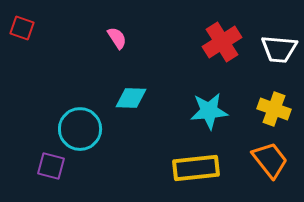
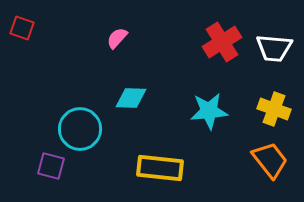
pink semicircle: rotated 105 degrees counterclockwise
white trapezoid: moved 5 px left, 1 px up
yellow rectangle: moved 36 px left; rotated 12 degrees clockwise
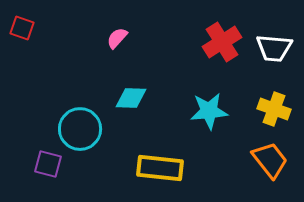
purple square: moved 3 px left, 2 px up
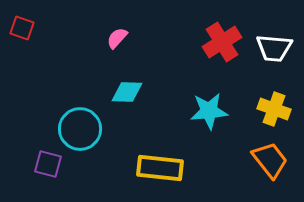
cyan diamond: moved 4 px left, 6 px up
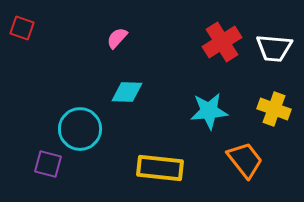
orange trapezoid: moved 25 px left
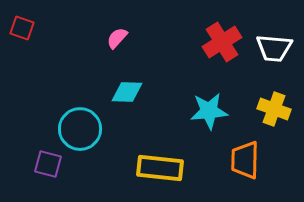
orange trapezoid: rotated 141 degrees counterclockwise
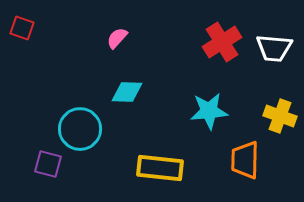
yellow cross: moved 6 px right, 7 px down
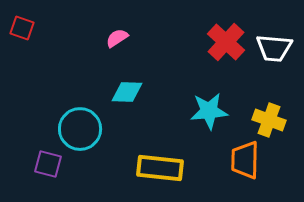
pink semicircle: rotated 15 degrees clockwise
red cross: moved 4 px right; rotated 15 degrees counterclockwise
yellow cross: moved 11 px left, 4 px down
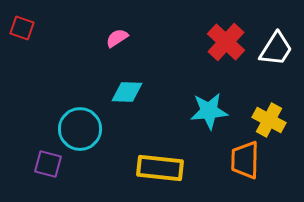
white trapezoid: moved 2 px right, 1 px down; rotated 63 degrees counterclockwise
yellow cross: rotated 8 degrees clockwise
